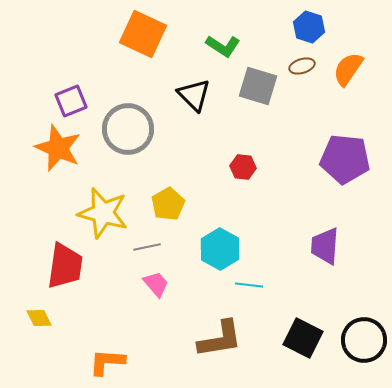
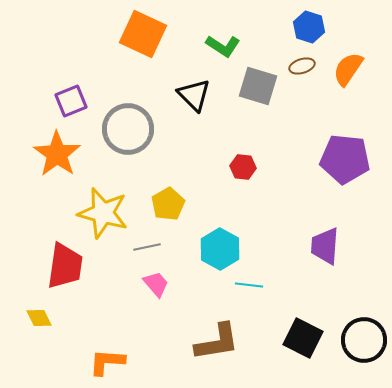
orange star: moved 1 px left, 6 px down; rotated 12 degrees clockwise
brown L-shape: moved 3 px left, 3 px down
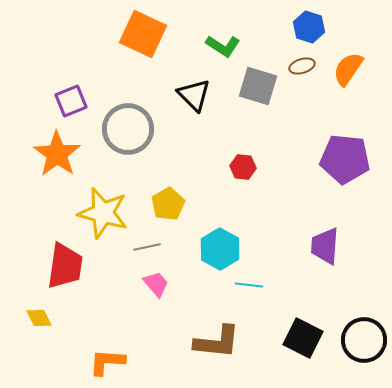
brown L-shape: rotated 15 degrees clockwise
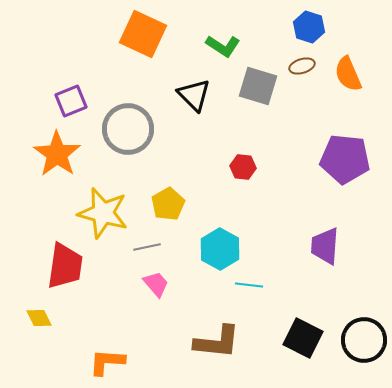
orange semicircle: moved 5 px down; rotated 57 degrees counterclockwise
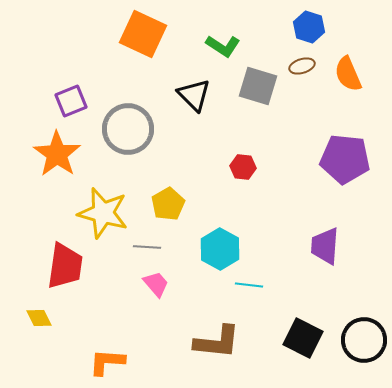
gray line: rotated 16 degrees clockwise
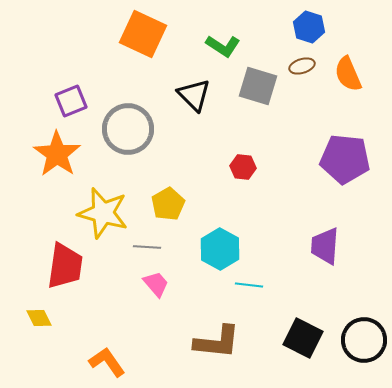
orange L-shape: rotated 51 degrees clockwise
